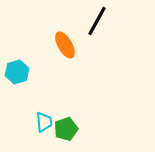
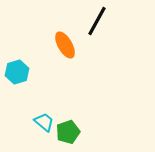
cyan trapezoid: rotated 45 degrees counterclockwise
green pentagon: moved 2 px right, 3 px down
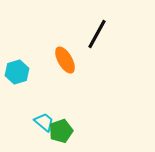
black line: moved 13 px down
orange ellipse: moved 15 px down
green pentagon: moved 7 px left, 1 px up
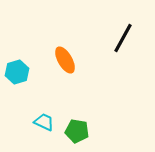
black line: moved 26 px right, 4 px down
cyan trapezoid: rotated 15 degrees counterclockwise
green pentagon: moved 16 px right; rotated 30 degrees clockwise
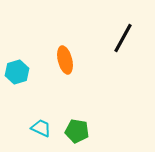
orange ellipse: rotated 16 degrees clockwise
cyan trapezoid: moved 3 px left, 6 px down
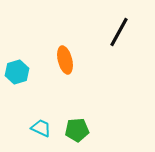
black line: moved 4 px left, 6 px up
green pentagon: moved 1 px up; rotated 15 degrees counterclockwise
